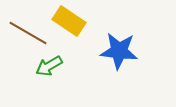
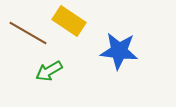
green arrow: moved 5 px down
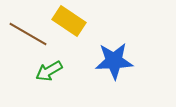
brown line: moved 1 px down
blue star: moved 5 px left, 10 px down; rotated 9 degrees counterclockwise
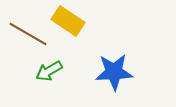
yellow rectangle: moved 1 px left
blue star: moved 11 px down
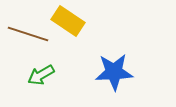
brown line: rotated 12 degrees counterclockwise
green arrow: moved 8 px left, 4 px down
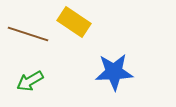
yellow rectangle: moved 6 px right, 1 px down
green arrow: moved 11 px left, 6 px down
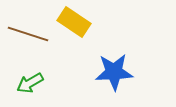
green arrow: moved 2 px down
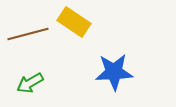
brown line: rotated 33 degrees counterclockwise
